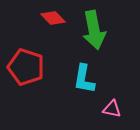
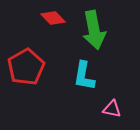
red pentagon: rotated 24 degrees clockwise
cyan L-shape: moved 3 px up
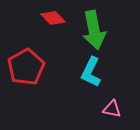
cyan L-shape: moved 7 px right, 4 px up; rotated 16 degrees clockwise
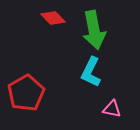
red pentagon: moved 26 px down
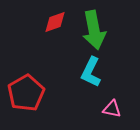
red diamond: moved 2 px right, 4 px down; rotated 65 degrees counterclockwise
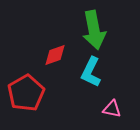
red diamond: moved 33 px down
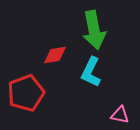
red diamond: rotated 10 degrees clockwise
red pentagon: rotated 9 degrees clockwise
pink triangle: moved 8 px right, 6 px down
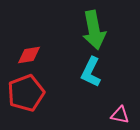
red diamond: moved 26 px left
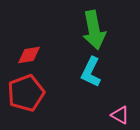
pink triangle: rotated 18 degrees clockwise
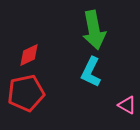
red diamond: rotated 15 degrees counterclockwise
red pentagon: rotated 9 degrees clockwise
pink triangle: moved 7 px right, 10 px up
